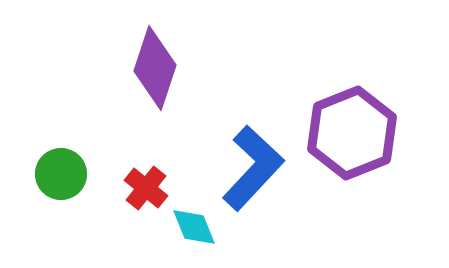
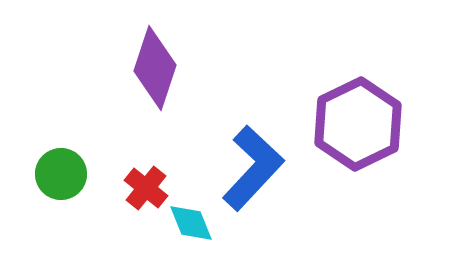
purple hexagon: moved 6 px right, 9 px up; rotated 4 degrees counterclockwise
cyan diamond: moved 3 px left, 4 px up
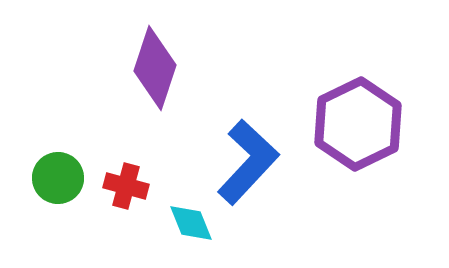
blue L-shape: moved 5 px left, 6 px up
green circle: moved 3 px left, 4 px down
red cross: moved 20 px left, 2 px up; rotated 24 degrees counterclockwise
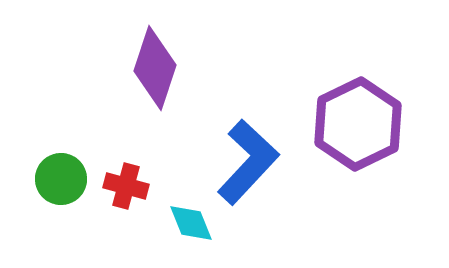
green circle: moved 3 px right, 1 px down
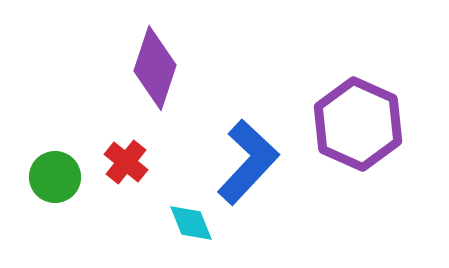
purple hexagon: rotated 10 degrees counterclockwise
green circle: moved 6 px left, 2 px up
red cross: moved 24 px up; rotated 24 degrees clockwise
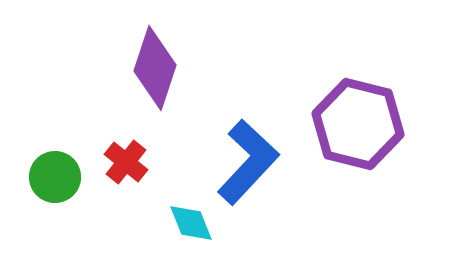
purple hexagon: rotated 10 degrees counterclockwise
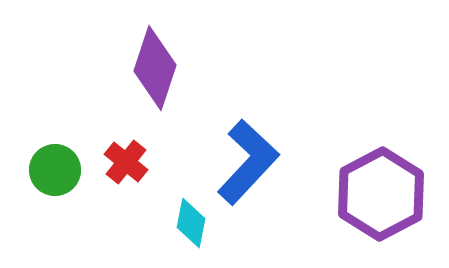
purple hexagon: moved 23 px right, 70 px down; rotated 18 degrees clockwise
green circle: moved 7 px up
cyan diamond: rotated 33 degrees clockwise
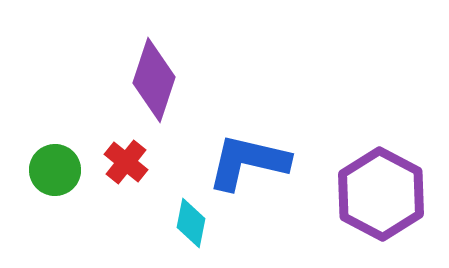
purple diamond: moved 1 px left, 12 px down
blue L-shape: rotated 120 degrees counterclockwise
purple hexagon: rotated 4 degrees counterclockwise
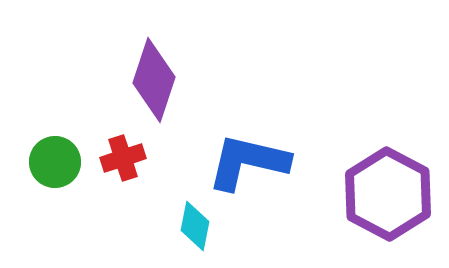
red cross: moved 3 px left, 4 px up; rotated 33 degrees clockwise
green circle: moved 8 px up
purple hexagon: moved 7 px right
cyan diamond: moved 4 px right, 3 px down
